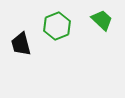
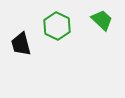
green hexagon: rotated 12 degrees counterclockwise
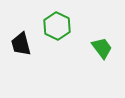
green trapezoid: moved 28 px down; rotated 10 degrees clockwise
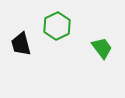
green hexagon: rotated 8 degrees clockwise
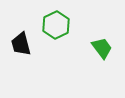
green hexagon: moved 1 px left, 1 px up
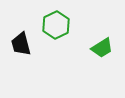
green trapezoid: rotated 95 degrees clockwise
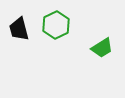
black trapezoid: moved 2 px left, 15 px up
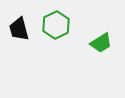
green trapezoid: moved 1 px left, 5 px up
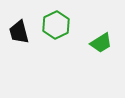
black trapezoid: moved 3 px down
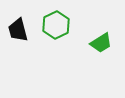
black trapezoid: moved 1 px left, 2 px up
